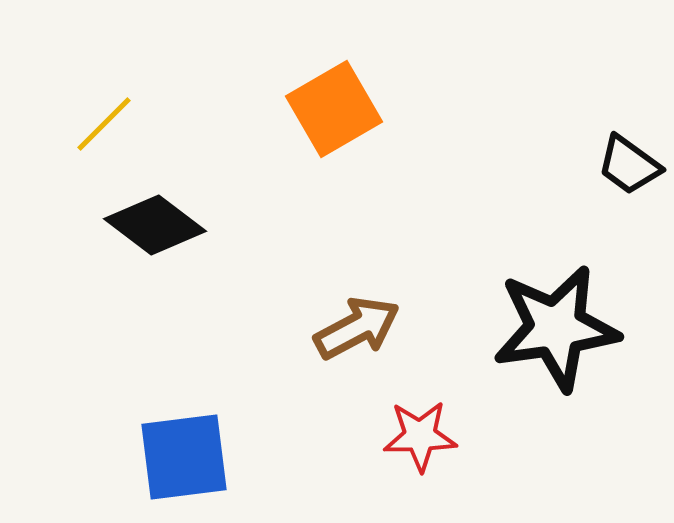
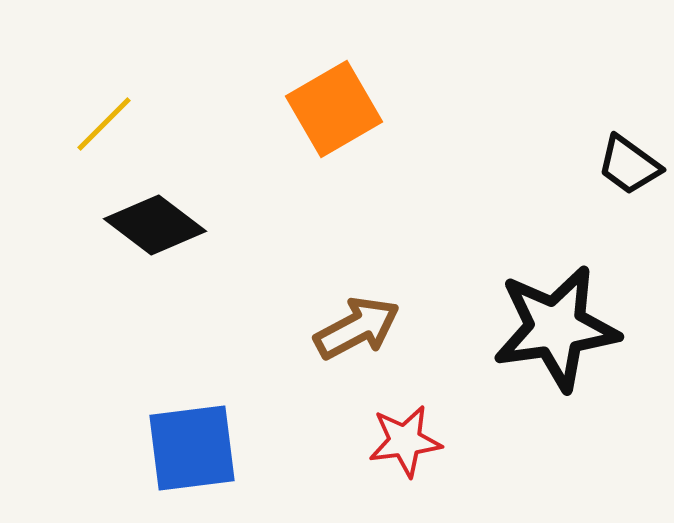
red star: moved 15 px left, 5 px down; rotated 6 degrees counterclockwise
blue square: moved 8 px right, 9 px up
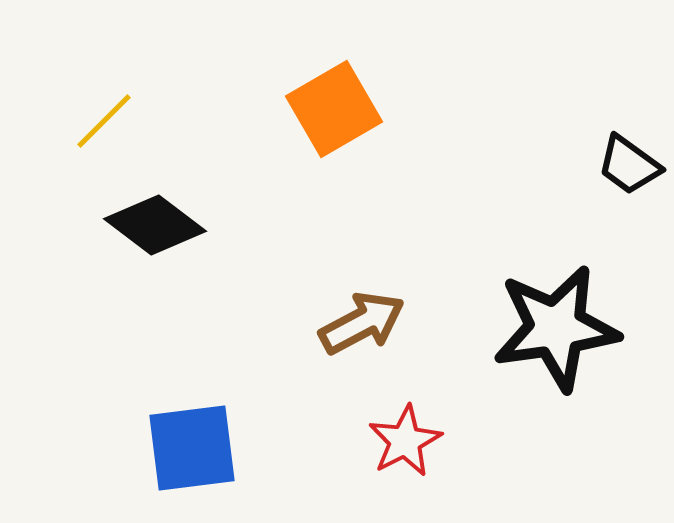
yellow line: moved 3 px up
brown arrow: moved 5 px right, 5 px up
red star: rotated 20 degrees counterclockwise
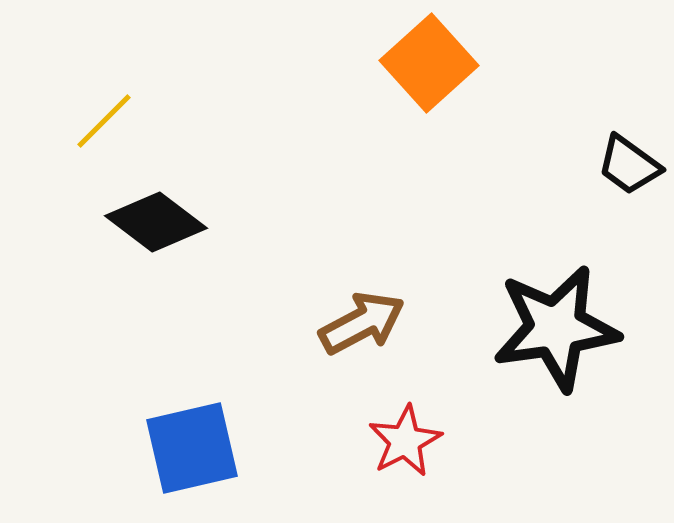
orange square: moved 95 px right, 46 px up; rotated 12 degrees counterclockwise
black diamond: moved 1 px right, 3 px up
blue square: rotated 6 degrees counterclockwise
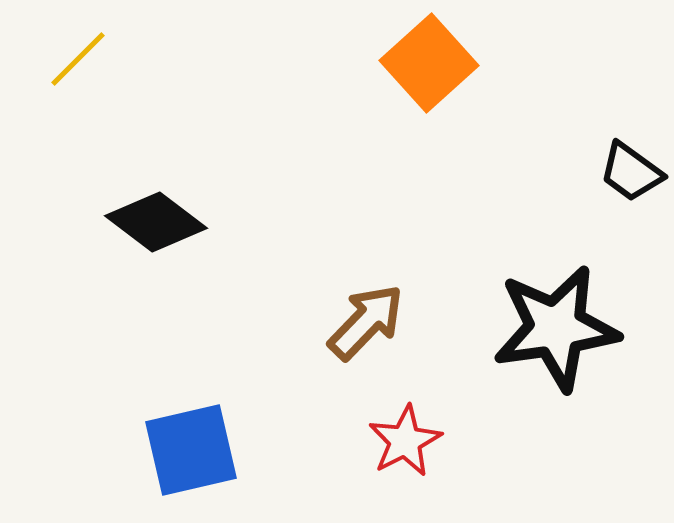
yellow line: moved 26 px left, 62 px up
black trapezoid: moved 2 px right, 7 px down
brown arrow: moved 4 px right, 1 px up; rotated 18 degrees counterclockwise
blue square: moved 1 px left, 2 px down
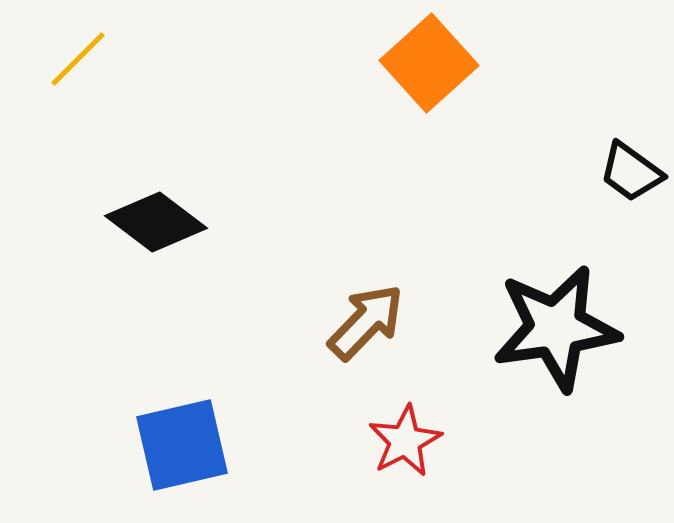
blue square: moved 9 px left, 5 px up
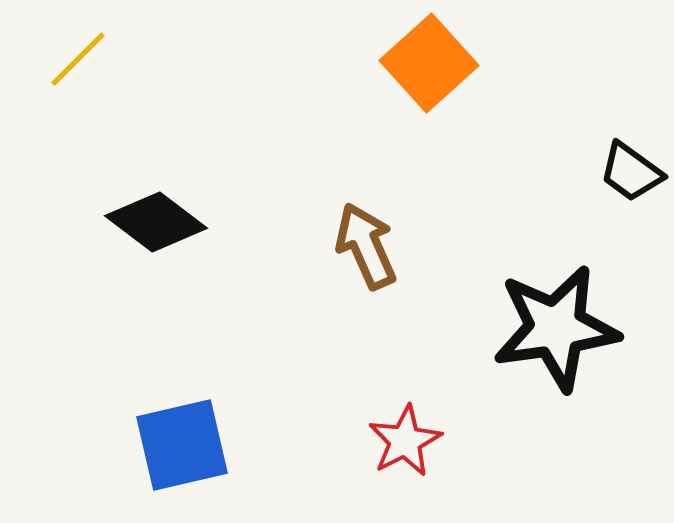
brown arrow: moved 76 px up; rotated 68 degrees counterclockwise
